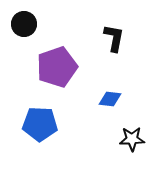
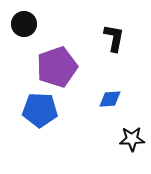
blue diamond: rotated 10 degrees counterclockwise
blue pentagon: moved 14 px up
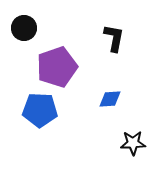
black circle: moved 4 px down
black star: moved 1 px right, 4 px down
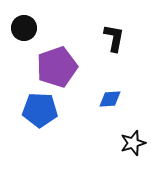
black star: rotated 15 degrees counterclockwise
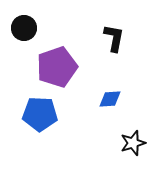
blue pentagon: moved 4 px down
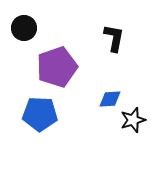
black star: moved 23 px up
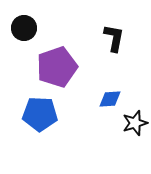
black star: moved 2 px right, 3 px down
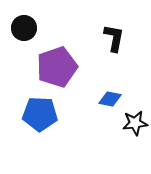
blue diamond: rotated 15 degrees clockwise
black star: rotated 10 degrees clockwise
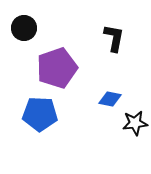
purple pentagon: moved 1 px down
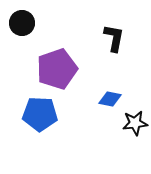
black circle: moved 2 px left, 5 px up
purple pentagon: moved 1 px down
